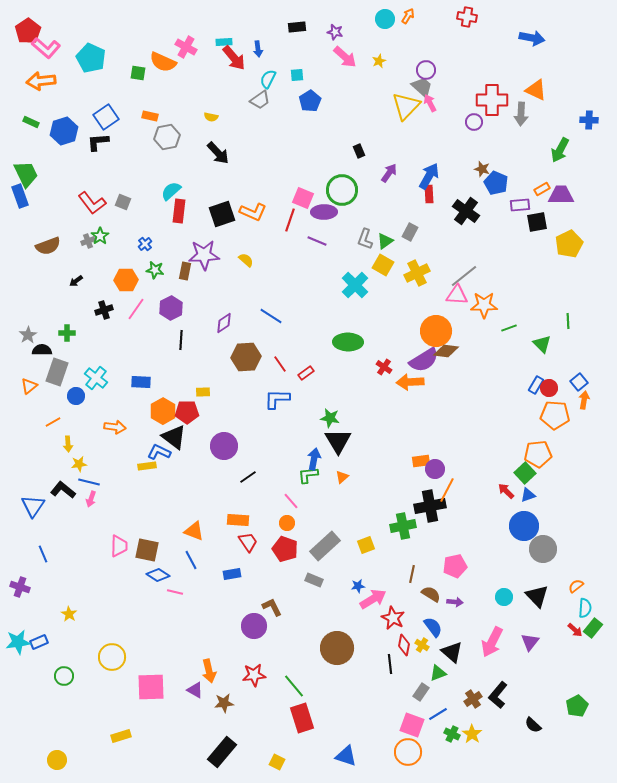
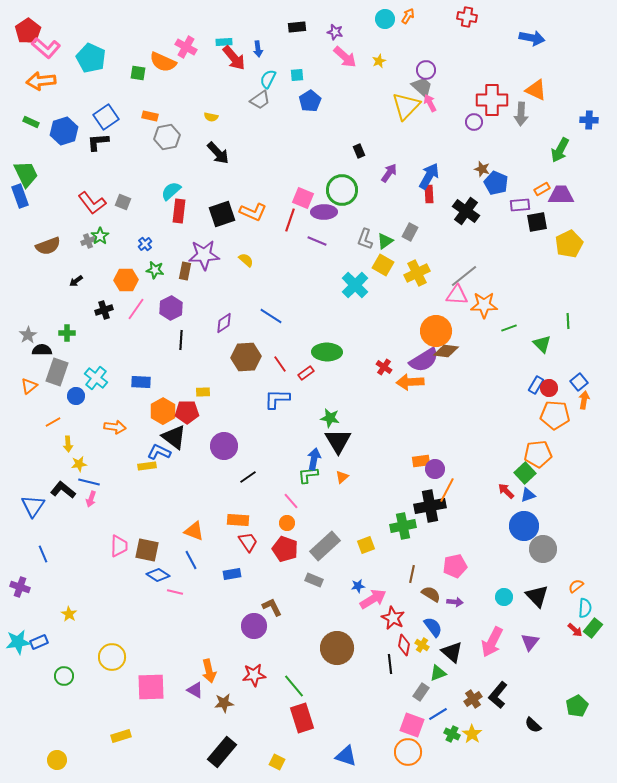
green ellipse at (348, 342): moved 21 px left, 10 px down
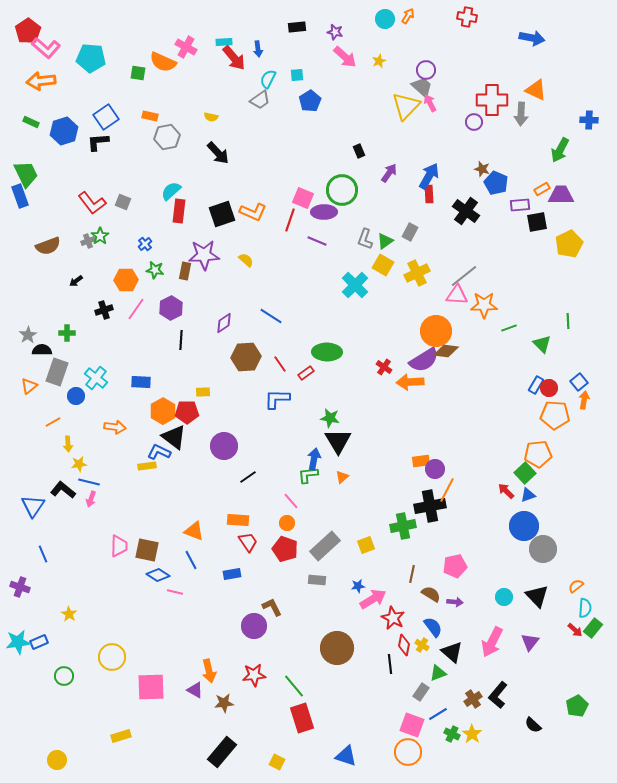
cyan pentagon at (91, 58): rotated 20 degrees counterclockwise
gray rectangle at (314, 580): moved 3 px right; rotated 18 degrees counterclockwise
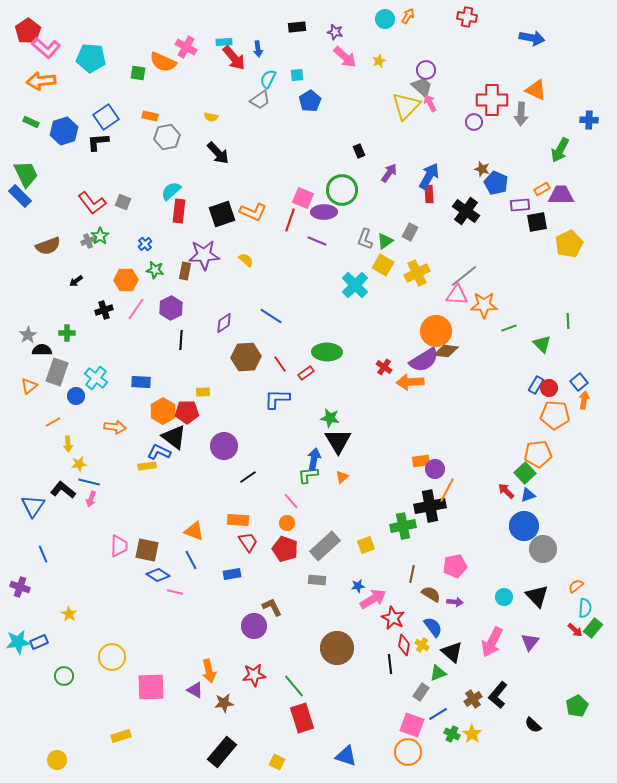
blue rectangle at (20, 196): rotated 25 degrees counterclockwise
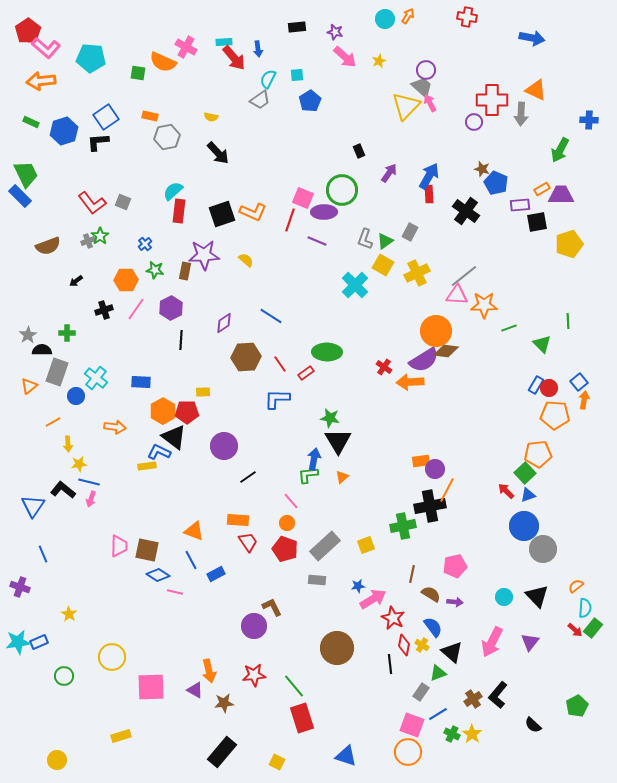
cyan semicircle at (171, 191): moved 2 px right
yellow pentagon at (569, 244): rotated 8 degrees clockwise
blue rectangle at (232, 574): moved 16 px left; rotated 18 degrees counterclockwise
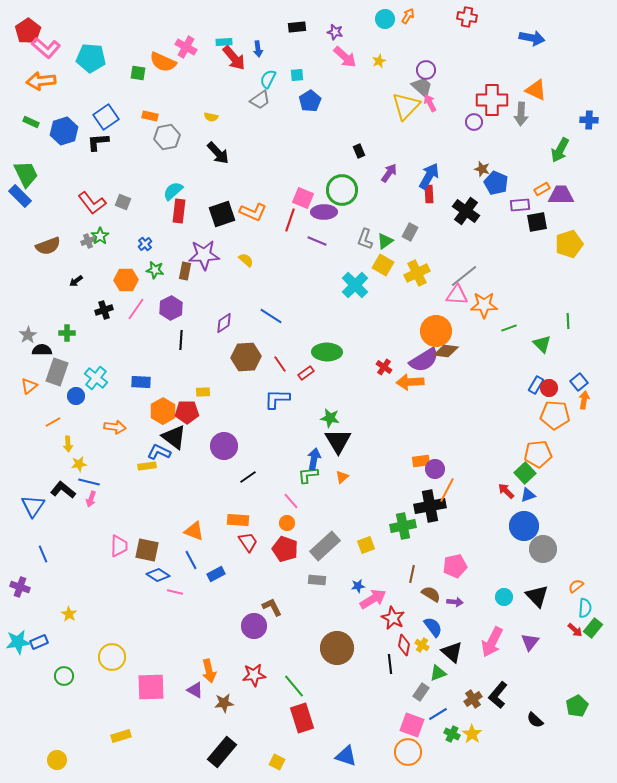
black semicircle at (533, 725): moved 2 px right, 5 px up
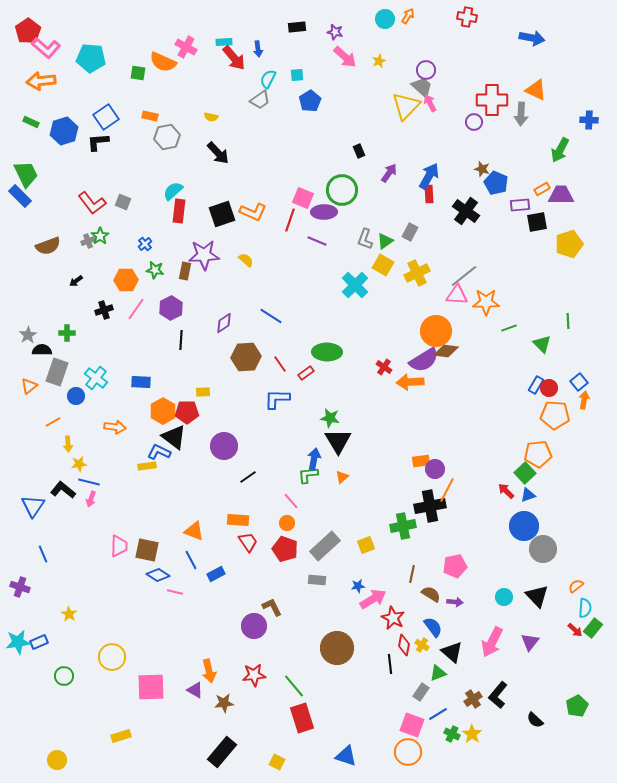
orange star at (484, 305): moved 2 px right, 3 px up
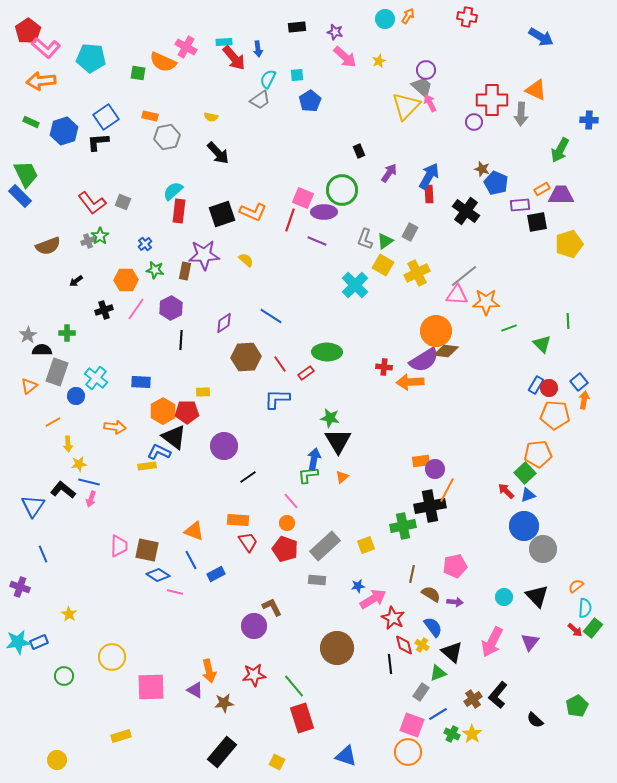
blue arrow at (532, 38): moved 9 px right, 1 px up; rotated 20 degrees clockwise
red cross at (384, 367): rotated 28 degrees counterclockwise
red diamond at (404, 645): rotated 25 degrees counterclockwise
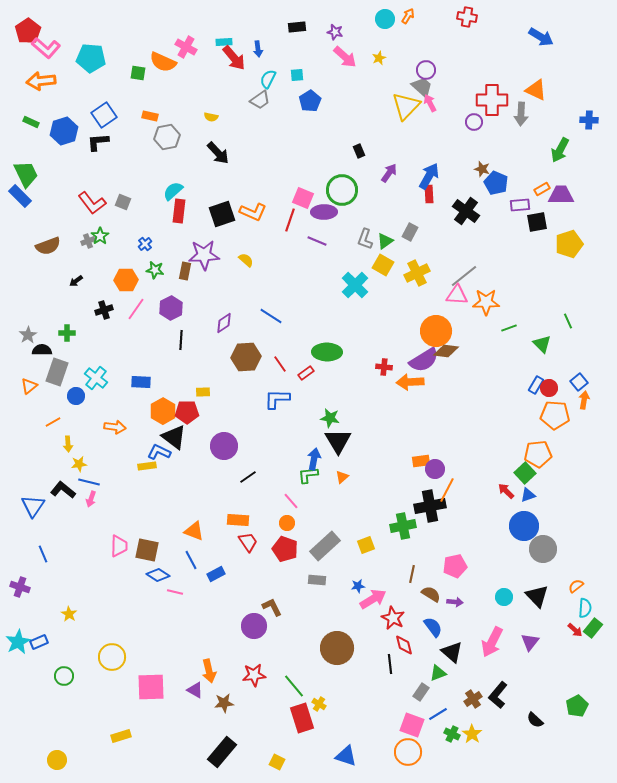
yellow star at (379, 61): moved 3 px up
blue square at (106, 117): moved 2 px left, 2 px up
green line at (568, 321): rotated 21 degrees counterclockwise
cyan star at (18, 642): rotated 20 degrees counterclockwise
yellow cross at (422, 645): moved 103 px left, 59 px down
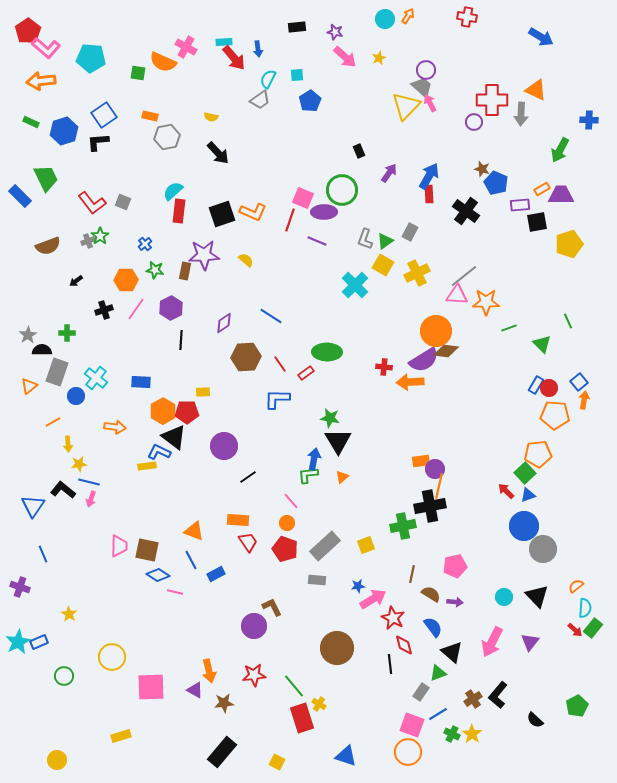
green trapezoid at (26, 174): moved 20 px right, 4 px down
orange line at (447, 490): moved 8 px left, 4 px up; rotated 15 degrees counterclockwise
